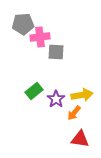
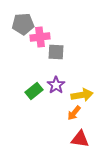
purple star: moved 14 px up
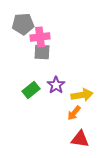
gray square: moved 14 px left
green rectangle: moved 3 px left, 1 px up
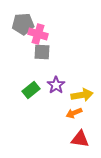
pink cross: moved 2 px left, 3 px up; rotated 24 degrees clockwise
orange arrow: rotated 28 degrees clockwise
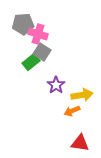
gray square: rotated 30 degrees clockwise
green rectangle: moved 28 px up
orange arrow: moved 2 px left, 2 px up
red triangle: moved 4 px down
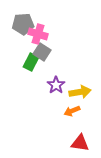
green rectangle: rotated 24 degrees counterclockwise
yellow arrow: moved 2 px left, 3 px up
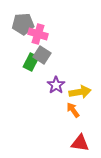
gray square: moved 3 px down
orange arrow: moved 1 px right, 1 px up; rotated 77 degrees clockwise
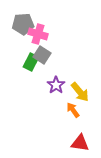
yellow arrow: rotated 60 degrees clockwise
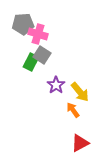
red triangle: rotated 36 degrees counterclockwise
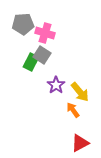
pink cross: moved 7 px right, 1 px up
